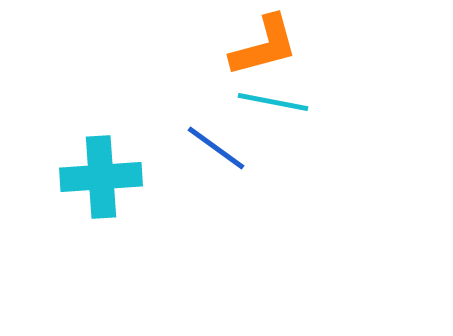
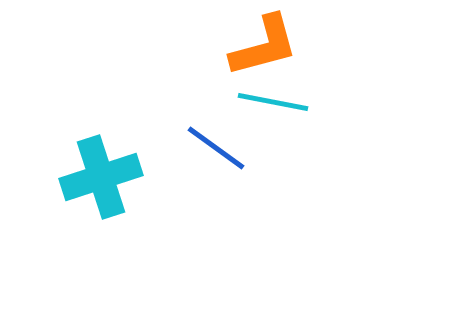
cyan cross: rotated 14 degrees counterclockwise
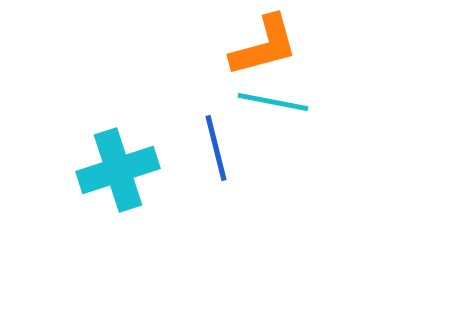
blue line: rotated 40 degrees clockwise
cyan cross: moved 17 px right, 7 px up
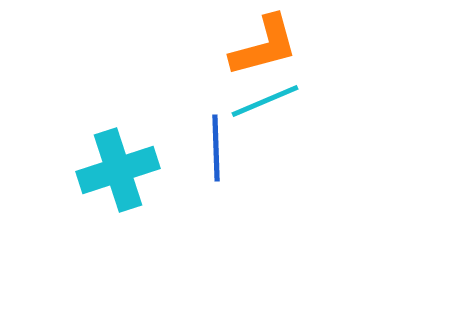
cyan line: moved 8 px left, 1 px up; rotated 34 degrees counterclockwise
blue line: rotated 12 degrees clockwise
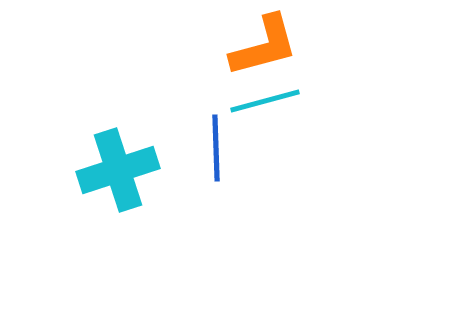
cyan line: rotated 8 degrees clockwise
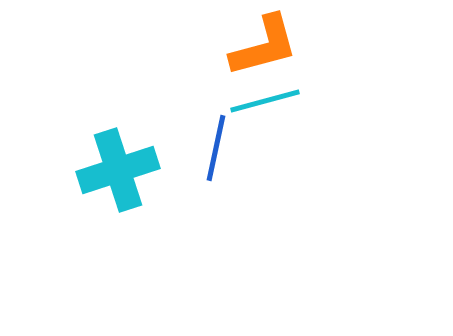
blue line: rotated 14 degrees clockwise
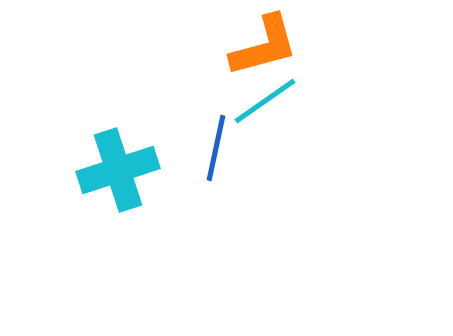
cyan line: rotated 20 degrees counterclockwise
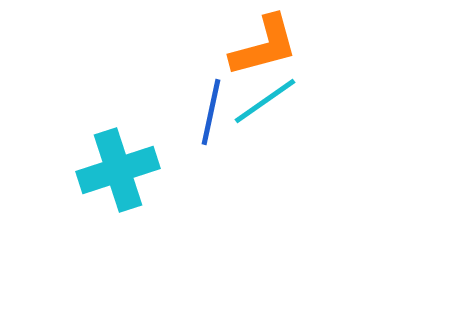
blue line: moved 5 px left, 36 px up
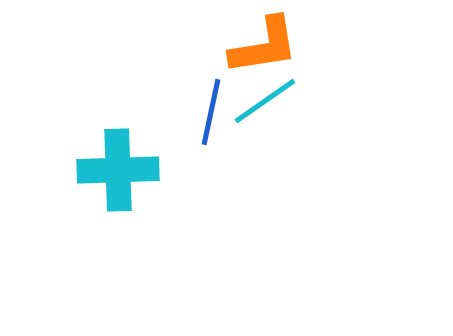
orange L-shape: rotated 6 degrees clockwise
cyan cross: rotated 16 degrees clockwise
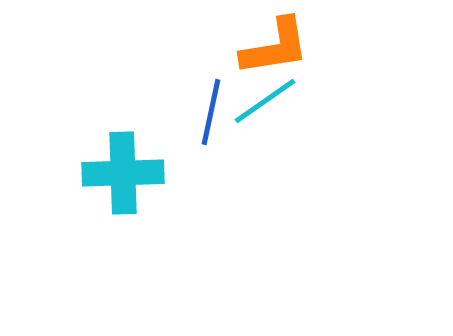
orange L-shape: moved 11 px right, 1 px down
cyan cross: moved 5 px right, 3 px down
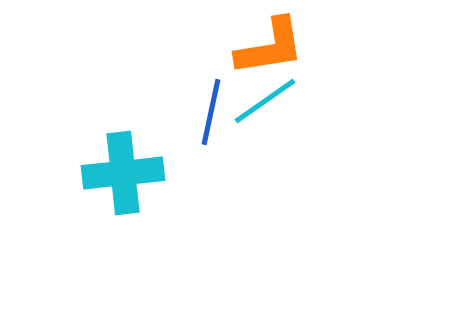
orange L-shape: moved 5 px left
cyan cross: rotated 4 degrees counterclockwise
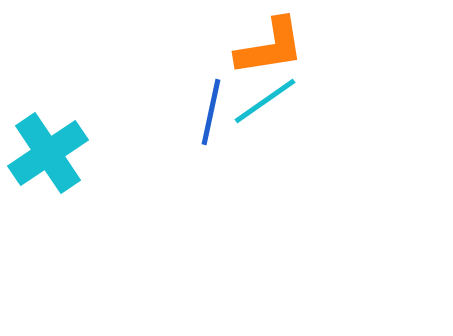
cyan cross: moved 75 px left, 20 px up; rotated 28 degrees counterclockwise
